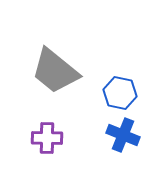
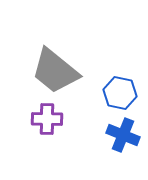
purple cross: moved 19 px up
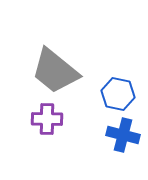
blue hexagon: moved 2 px left, 1 px down
blue cross: rotated 8 degrees counterclockwise
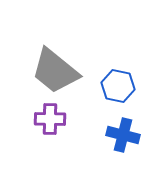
blue hexagon: moved 8 px up
purple cross: moved 3 px right
